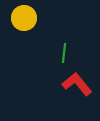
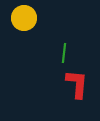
red L-shape: rotated 44 degrees clockwise
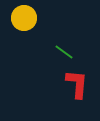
green line: moved 1 px up; rotated 60 degrees counterclockwise
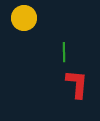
green line: rotated 54 degrees clockwise
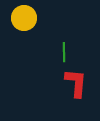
red L-shape: moved 1 px left, 1 px up
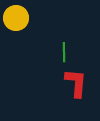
yellow circle: moved 8 px left
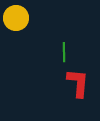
red L-shape: moved 2 px right
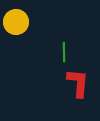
yellow circle: moved 4 px down
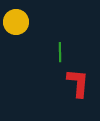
green line: moved 4 px left
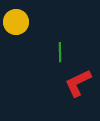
red L-shape: rotated 120 degrees counterclockwise
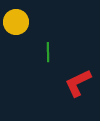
green line: moved 12 px left
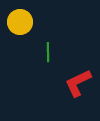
yellow circle: moved 4 px right
